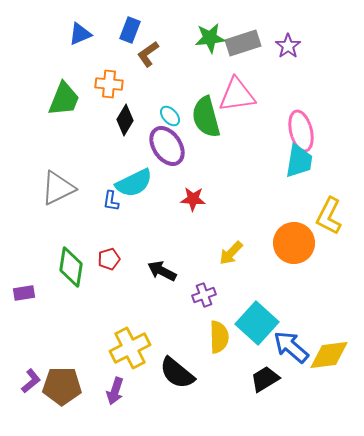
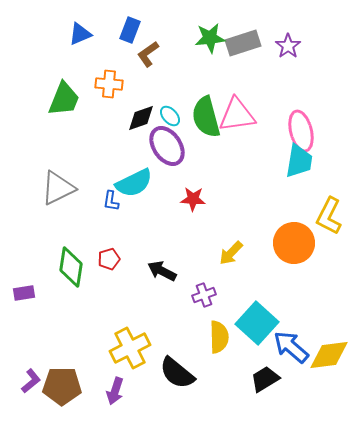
pink triangle: moved 20 px down
black diamond: moved 16 px right, 2 px up; rotated 40 degrees clockwise
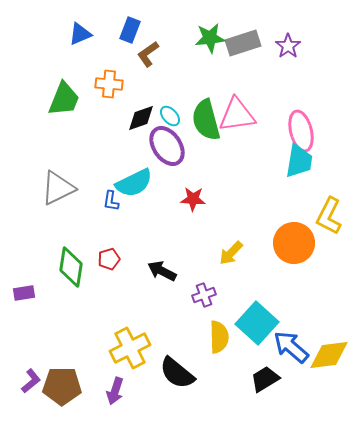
green semicircle: moved 3 px down
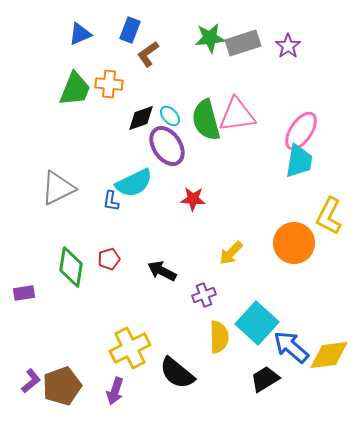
green trapezoid: moved 11 px right, 10 px up
pink ellipse: rotated 48 degrees clockwise
brown pentagon: rotated 21 degrees counterclockwise
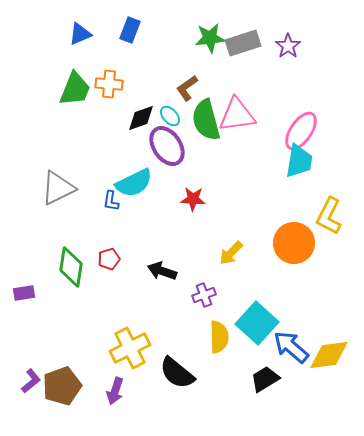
brown L-shape: moved 39 px right, 34 px down
black arrow: rotated 8 degrees counterclockwise
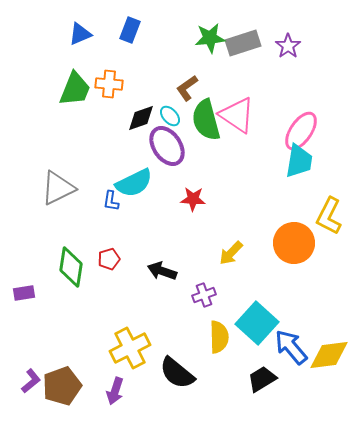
pink triangle: rotated 42 degrees clockwise
blue arrow: rotated 9 degrees clockwise
black trapezoid: moved 3 px left
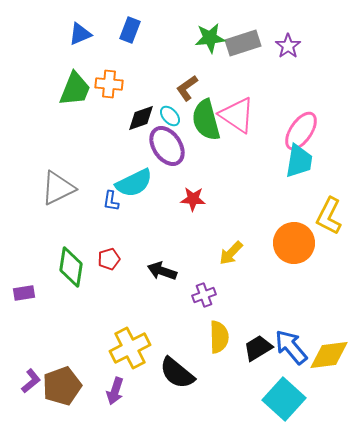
cyan square: moved 27 px right, 76 px down
black trapezoid: moved 4 px left, 31 px up
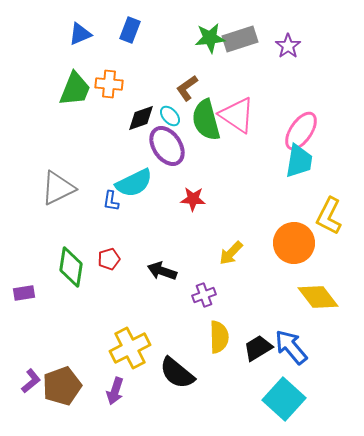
gray rectangle: moved 3 px left, 4 px up
yellow diamond: moved 11 px left, 58 px up; rotated 60 degrees clockwise
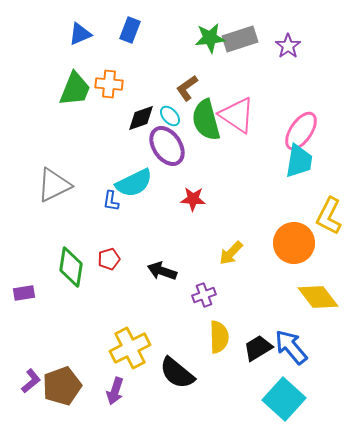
gray triangle: moved 4 px left, 3 px up
